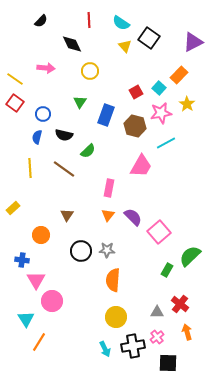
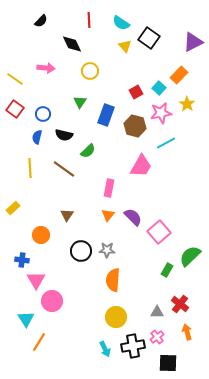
red square at (15, 103): moved 6 px down
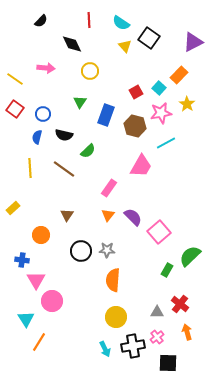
pink rectangle at (109, 188): rotated 24 degrees clockwise
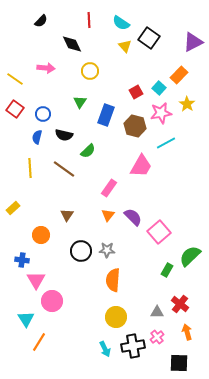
black square at (168, 363): moved 11 px right
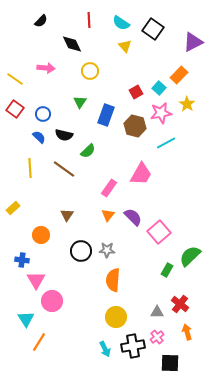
black square at (149, 38): moved 4 px right, 9 px up
blue semicircle at (37, 137): moved 2 px right; rotated 120 degrees clockwise
pink trapezoid at (141, 166): moved 8 px down
black square at (179, 363): moved 9 px left
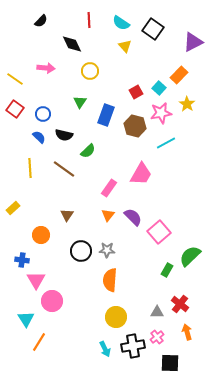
orange semicircle at (113, 280): moved 3 px left
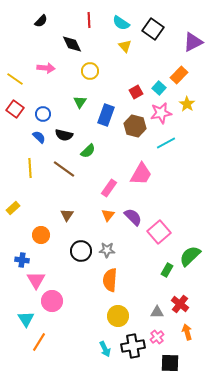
yellow circle at (116, 317): moved 2 px right, 1 px up
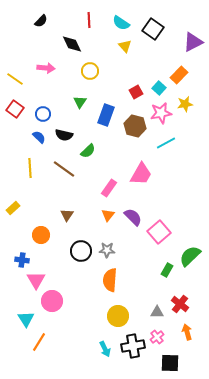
yellow star at (187, 104): moved 2 px left; rotated 28 degrees clockwise
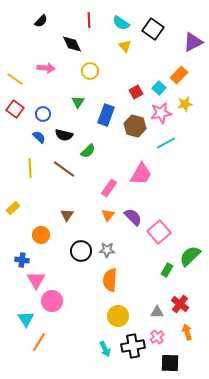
green triangle at (80, 102): moved 2 px left
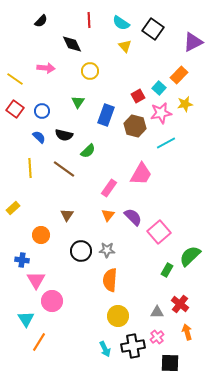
red square at (136, 92): moved 2 px right, 4 px down
blue circle at (43, 114): moved 1 px left, 3 px up
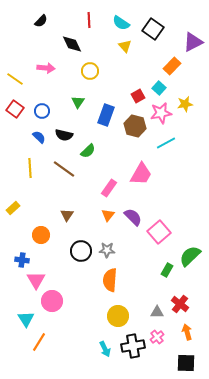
orange rectangle at (179, 75): moved 7 px left, 9 px up
black square at (170, 363): moved 16 px right
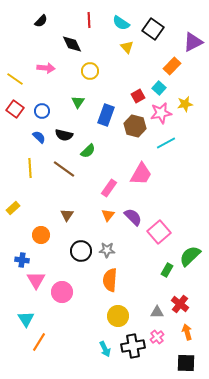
yellow triangle at (125, 46): moved 2 px right, 1 px down
pink circle at (52, 301): moved 10 px right, 9 px up
